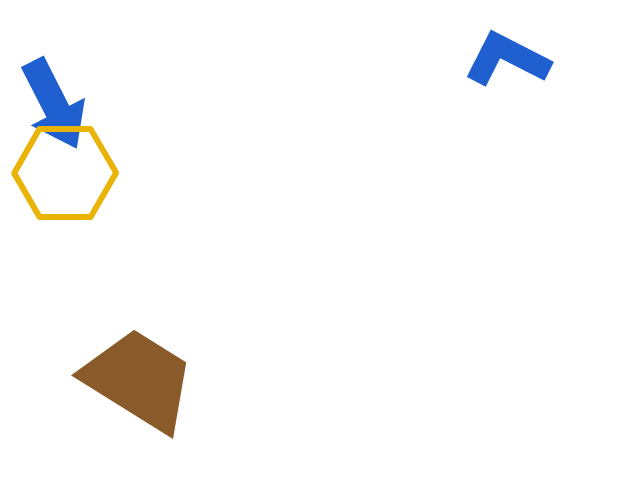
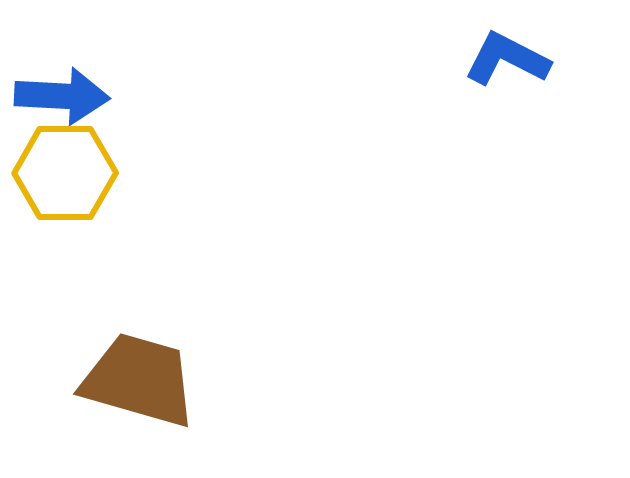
blue arrow: moved 8 px right, 8 px up; rotated 60 degrees counterclockwise
brown trapezoid: rotated 16 degrees counterclockwise
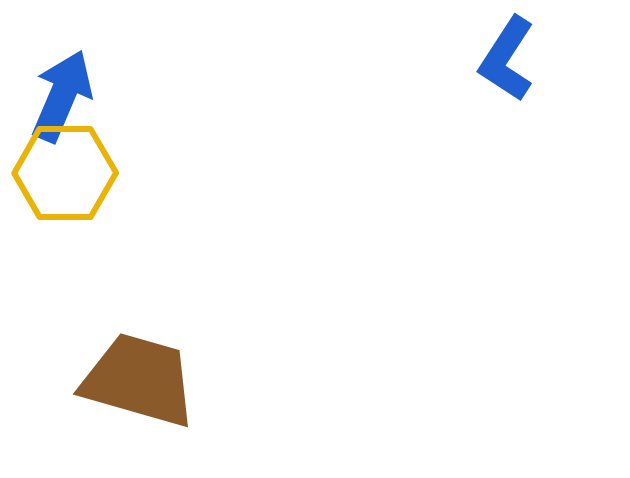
blue L-shape: rotated 84 degrees counterclockwise
blue arrow: rotated 70 degrees counterclockwise
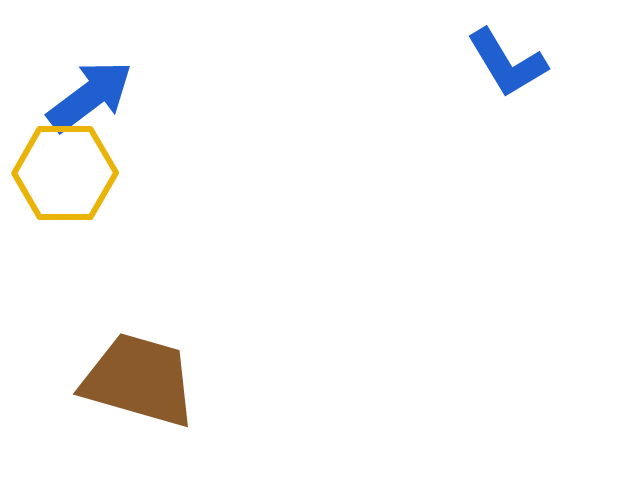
blue L-shape: moved 4 px down; rotated 64 degrees counterclockwise
blue arrow: moved 28 px right; rotated 30 degrees clockwise
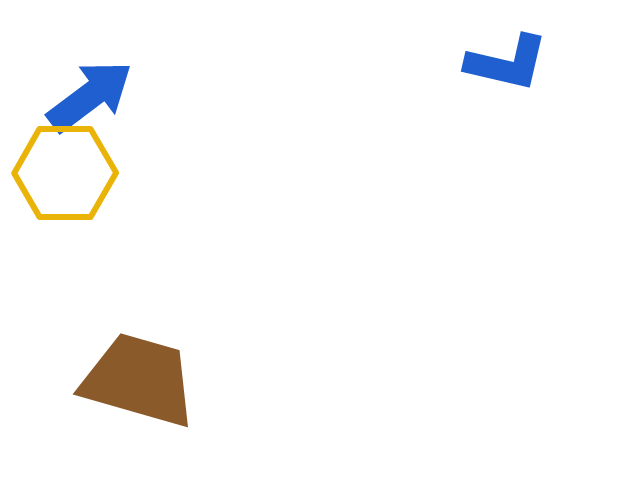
blue L-shape: rotated 46 degrees counterclockwise
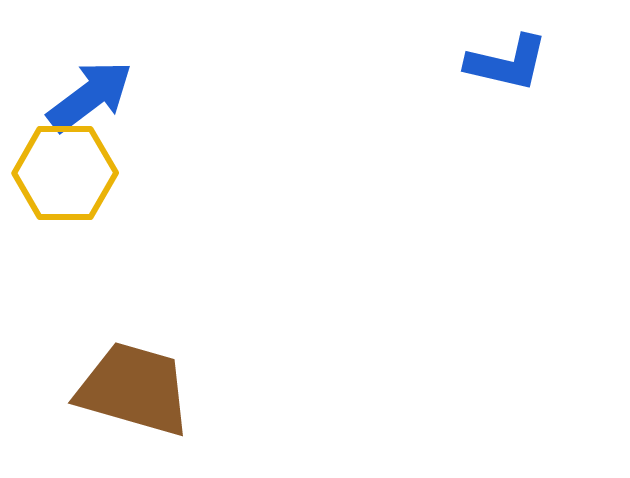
brown trapezoid: moved 5 px left, 9 px down
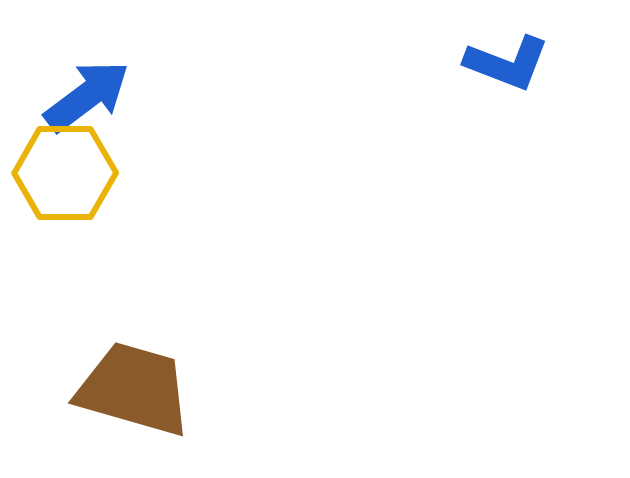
blue L-shape: rotated 8 degrees clockwise
blue arrow: moved 3 px left
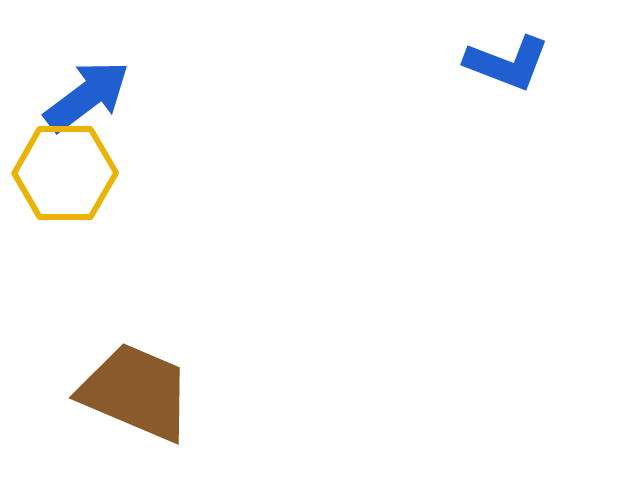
brown trapezoid: moved 2 px right, 3 px down; rotated 7 degrees clockwise
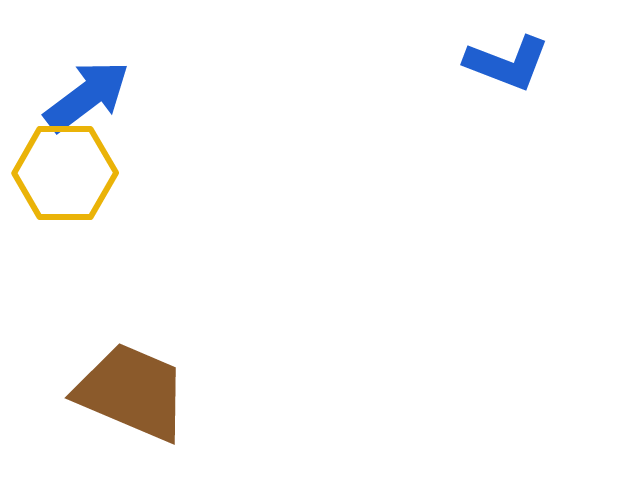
brown trapezoid: moved 4 px left
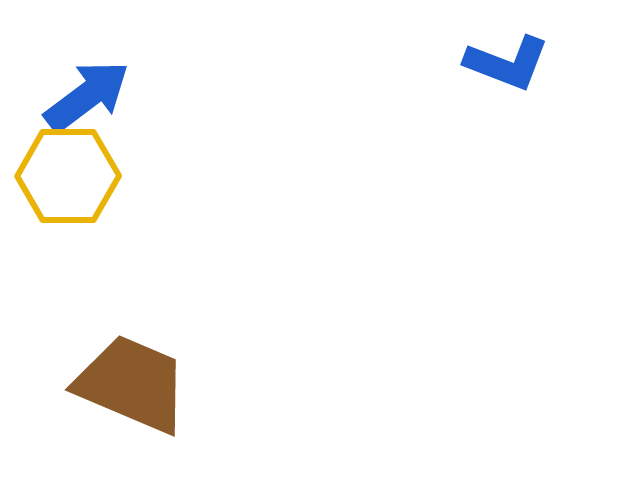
yellow hexagon: moved 3 px right, 3 px down
brown trapezoid: moved 8 px up
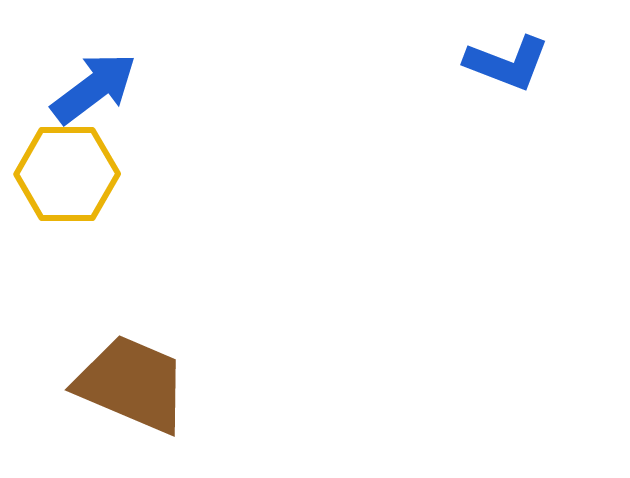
blue arrow: moved 7 px right, 8 px up
yellow hexagon: moved 1 px left, 2 px up
